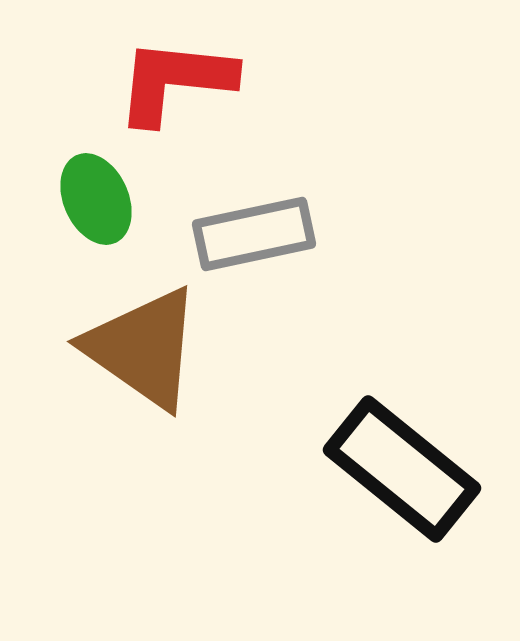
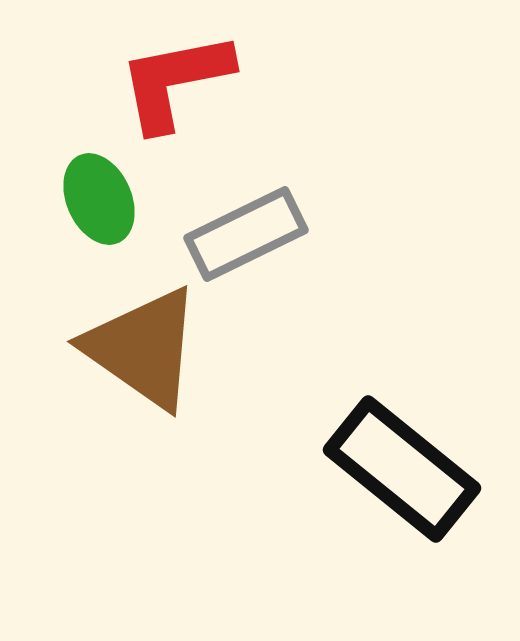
red L-shape: rotated 17 degrees counterclockwise
green ellipse: moved 3 px right
gray rectangle: moved 8 px left; rotated 14 degrees counterclockwise
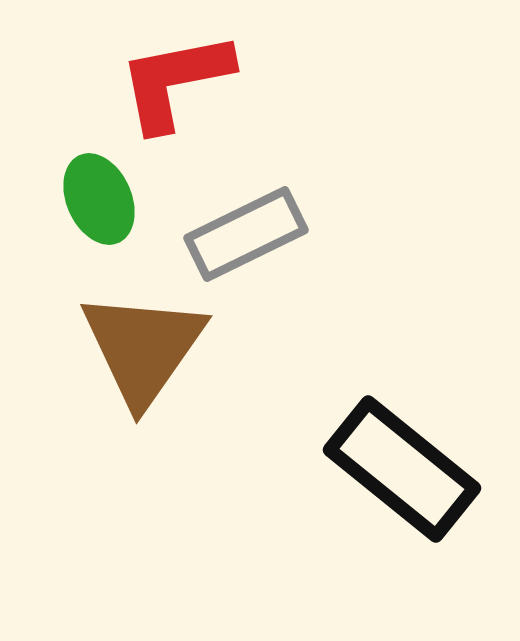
brown triangle: rotated 30 degrees clockwise
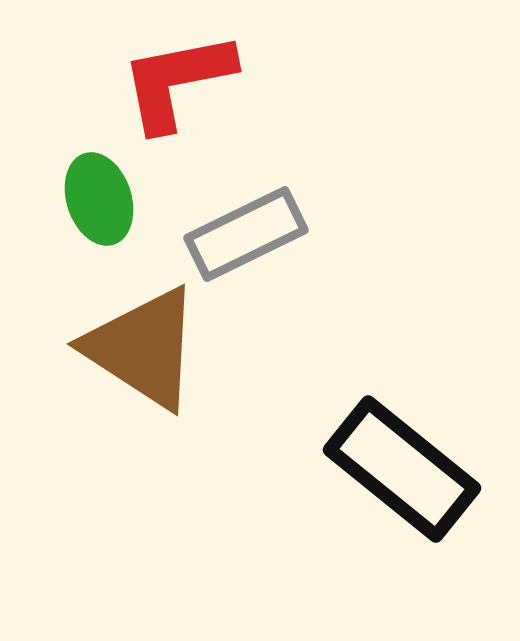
red L-shape: moved 2 px right
green ellipse: rotated 6 degrees clockwise
brown triangle: rotated 32 degrees counterclockwise
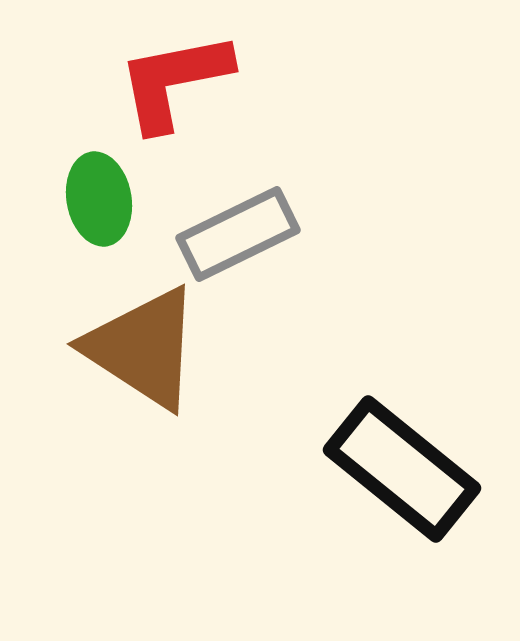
red L-shape: moved 3 px left
green ellipse: rotated 8 degrees clockwise
gray rectangle: moved 8 px left
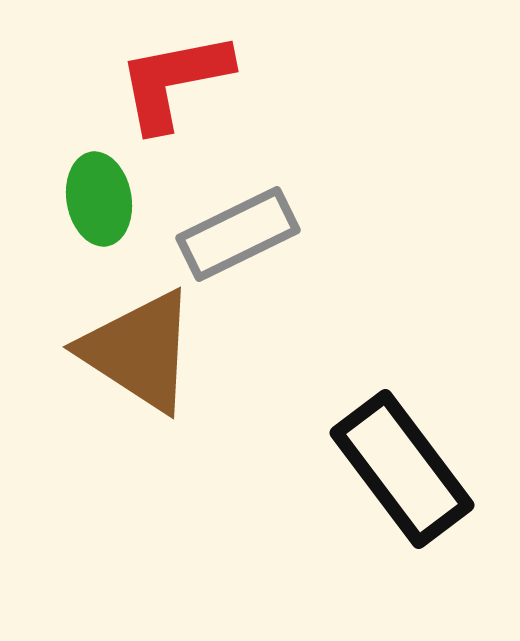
brown triangle: moved 4 px left, 3 px down
black rectangle: rotated 14 degrees clockwise
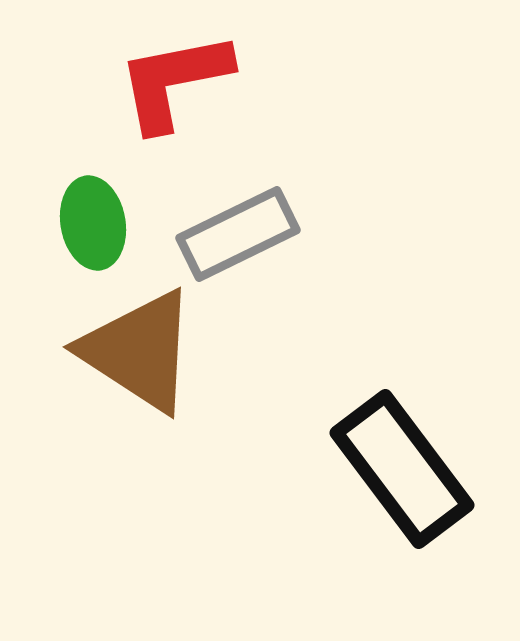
green ellipse: moved 6 px left, 24 px down
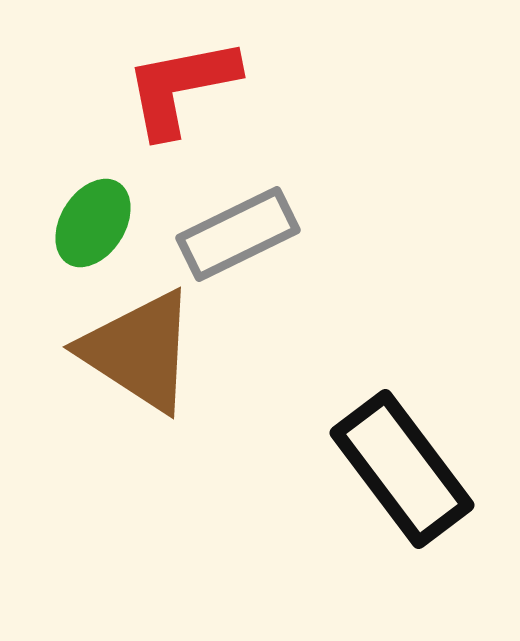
red L-shape: moved 7 px right, 6 px down
green ellipse: rotated 42 degrees clockwise
